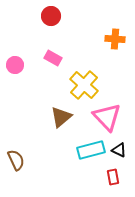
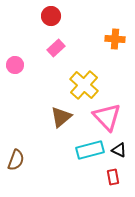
pink rectangle: moved 3 px right, 10 px up; rotated 72 degrees counterclockwise
cyan rectangle: moved 1 px left
brown semicircle: rotated 45 degrees clockwise
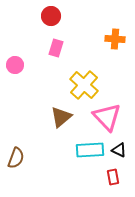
pink rectangle: rotated 30 degrees counterclockwise
cyan rectangle: rotated 12 degrees clockwise
brown semicircle: moved 2 px up
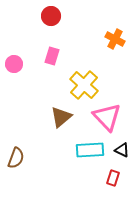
orange cross: rotated 24 degrees clockwise
pink rectangle: moved 4 px left, 8 px down
pink circle: moved 1 px left, 1 px up
black triangle: moved 3 px right
red rectangle: moved 1 px down; rotated 28 degrees clockwise
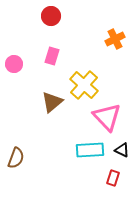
orange cross: rotated 36 degrees clockwise
brown triangle: moved 9 px left, 15 px up
